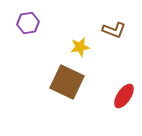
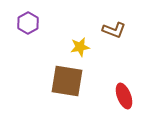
purple hexagon: rotated 20 degrees counterclockwise
brown square: moved 1 px up; rotated 16 degrees counterclockwise
red ellipse: rotated 55 degrees counterclockwise
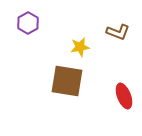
brown L-shape: moved 4 px right, 2 px down
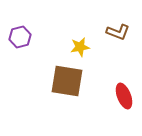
purple hexagon: moved 8 px left, 14 px down; rotated 15 degrees clockwise
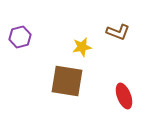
yellow star: moved 2 px right
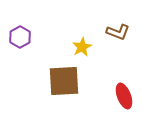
purple hexagon: rotated 15 degrees counterclockwise
yellow star: rotated 18 degrees counterclockwise
brown square: moved 3 px left; rotated 12 degrees counterclockwise
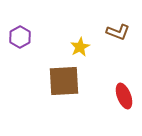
yellow star: moved 2 px left
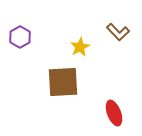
brown L-shape: rotated 25 degrees clockwise
brown square: moved 1 px left, 1 px down
red ellipse: moved 10 px left, 17 px down
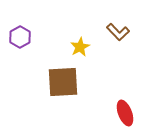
red ellipse: moved 11 px right
